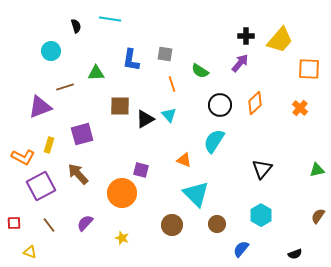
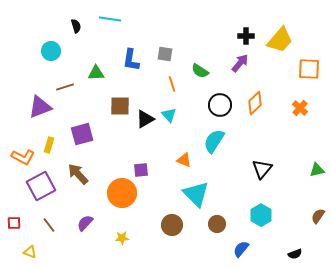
purple square at (141, 170): rotated 21 degrees counterclockwise
yellow star at (122, 238): rotated 24 degrees counterclockwise
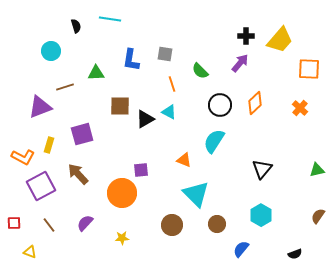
green semicircle at (200, 71): rotated 12 degrees clockwise
cyan triangle at (169, 115): moved 3 px up; rotated 21 degrees counterclockwise
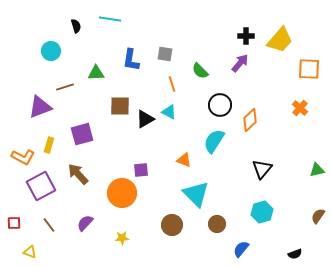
orange diamond at (255, 103): moved 5 px left, 17 px down
cyan hexagon at (261, 215): moved 1 px right, 3 px up; rotated 15 degrees clockwise
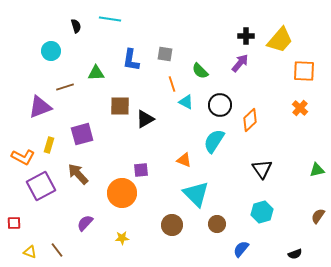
orange square at (309, 69): moved 5 px left, 2 px down
cyan triangle at (169, 112): moved 17 px right, 10 px up
black triangle at (262, 169): rotated 15 degrees counterclockwise
brown line at (49, 225): moved 8 px right, 25 px down
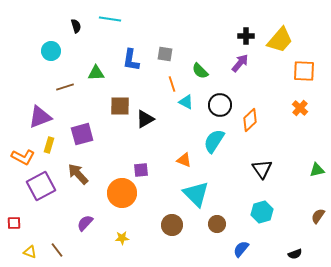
purple triangle at (40, 107): moved 10 px down
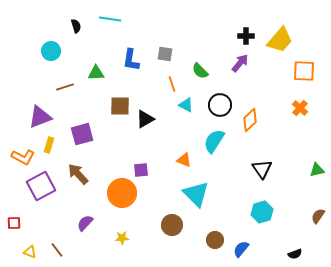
cyan triangle at (186, 102): moved 3 px down
brown circle at (217, 224): moved 2 px left, 16 px down
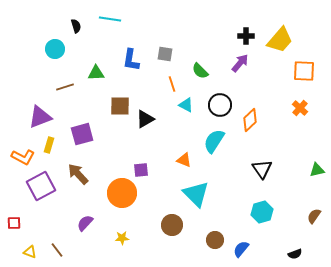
cyan circle at (51, 51): moved 4 px right, 2 px up
brown semicircle at (318, 216): moved 4 px left
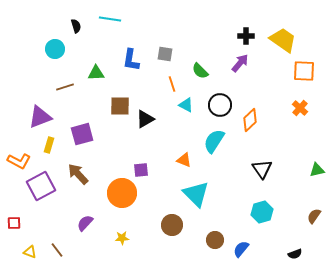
yellow trapezoid at (280, 40): moved 3 px right; rotated 96 degrees counterclockwise
orange L-shape at (23, 157): moved 4 px left, 4 px down
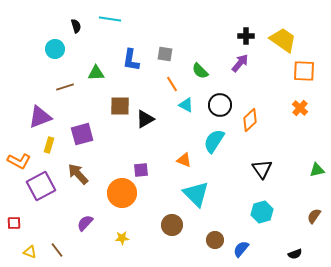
orange line at (172, 84): rotated 14 degrees counterclockwise
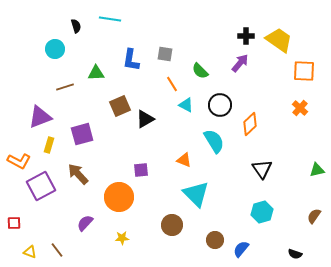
yellow trapezoid at (283, 40): moved 4 px left
brown square at (120, 106): rotated 25 degrees counterclockwise
orange diamond at (250, 120): moved 4 px down
cyan semicircle at (214, 141): rotated 115 degrees clockwise
orange circle at (122, 193): moved 3 px left, 4 px down
black semicircle at (295, 254): rotated 40 degrees clockwise
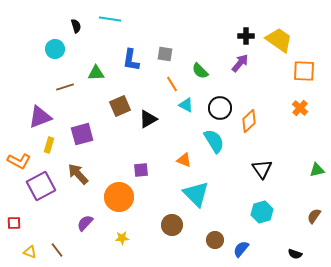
black circle at (220, 105): moved 3 px down
black triangle at (145, 119): moved 3 px right
orange diamond at (250, 124): moved 1 px left, 3 px up
